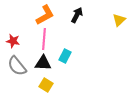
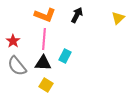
orange L-shape: rotated 50 degrees clockwise
yellow triangle: moved 1 px left, 2 px up
red star: rotated 24 degrees clockwise
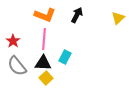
cyan rectangle: moved 1 px down
yellow square: moved 7 px up; rotated 16 degrees clockwise
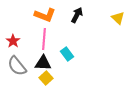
yellow triangle: rotated 32 degrees counterclockwise
cyan rectangle: moved 2 px right, 3 px up; rotated 64 degrees counterclockwise
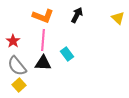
orange L-shape: moved 2 px left, 1 px down
pink line: moved 1 px left, 1 px down
yellow square: moved 27 px left, 7 px down
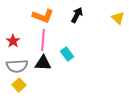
gray semicircle: rotated 55 degrees counterclockwise
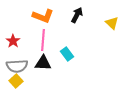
yellow triangle: moved 6 px left, 5 px down
yellow square: moved 3 px left, 4 px up
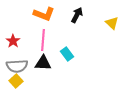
orange L-shape: moved 1 px right, 2 px up
